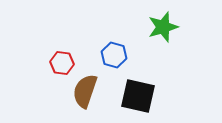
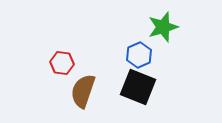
blue hexagon: moved 25 px right; rotated 20 degrees clockwise
brown semicircle: moved 2 px left
black square: moved 9 px up; rotated 9 degrees clockwise
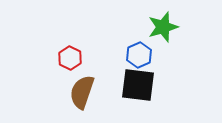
red hexagon: moved 8 px right, 5 px up; rotated 20 degrees clockwise
black square: moved 2 px up; rotated 15 degrees counterclockwise
brown semicircle: moved 1 px left, 1 px down
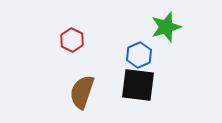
green star: moved 3 px right
red hexagon: moved 2 px right, 18 px up
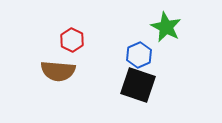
green star: rotated 28 degrees counterclockwise
black square: rotated 12 degrees clockwise
brown semicircle: moved 24 px left, 21 px up; rotated 104 degrees counterclockwise
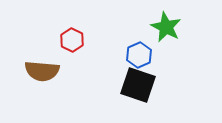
brown semicircle: moved 16 px left
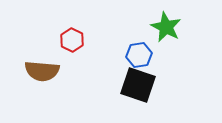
blue hexagon: rotated 15 degrees clockwise
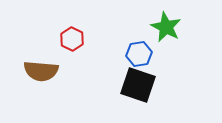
red hexagon: moved 1 px up
blue hexagon: moved 1 px up
brown semicircle: moved 1 px left
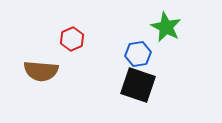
red hexagon: rotated 10 degrees clockwise
blue hexagon: moved 1 px left
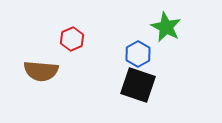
blue hexagon: rotated 20 degrees counterclockwise
